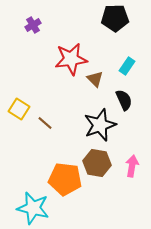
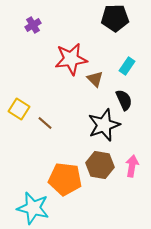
black star: moved 4 px right
brown hexagon: moved 3 px right, 2 px down
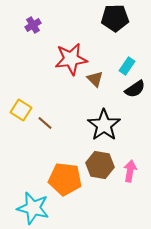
black semicircle: moved 11 px right, 11 px up; rotated 80 degrees clockwise
yellow square: moved 2 px right, 1 px down
black star: rotated 16 degrees counterclockwise
pink arrow: moved 2 px left, 5 px down
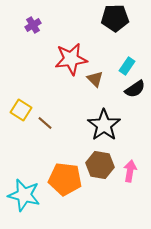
cyan star: moved 9 px left, 13 px up
